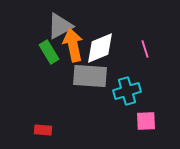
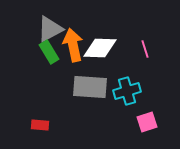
gray triangle: moved 10 px left, 3 px down
white diamond: rotated 24 degrees clockwise
gray rectangle: moved 11 px down
pink square: moved 1 px right, 1 px down; rotated 15 degrees counterclockwise
red rectangle: moved 3 px left, 5 px up
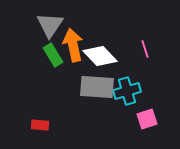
gray triangle: moved 4 px up; rotated 28 degrees counterclockwise
white diamond: moved 8 px down; rotated 44 degrees clockwise
green rectangle: moved 4 px right, 3 px down
gray rectangle: moved 7 px right
pink square: moved 3 px up
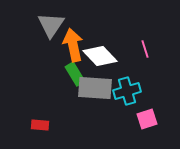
gray triangle: moved 1 px right
green rectangle: moved 22 px right, 19 px down
gray rectangle: moved 2 px left, 1 px down
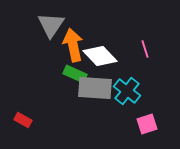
green rectangle: rotated 35 degrees counterclockwise
cyan cross: rotated 36 degrees counterclockwise
pink square: moved 5 px down
red rectangle: moved 17 px left, 5 px up; rotated 24 degrees clockwise
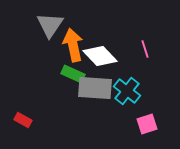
gray triangle: moved 1 px left
green rectangle: moved 2 px left
